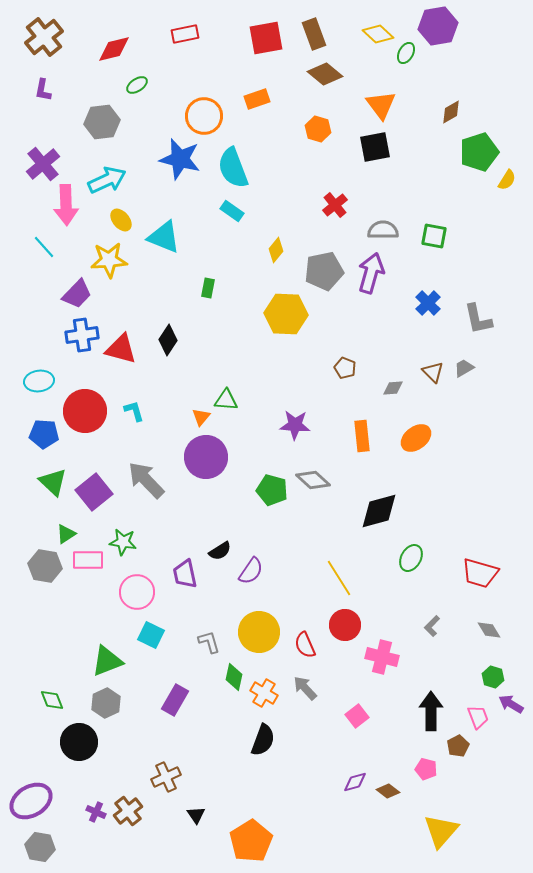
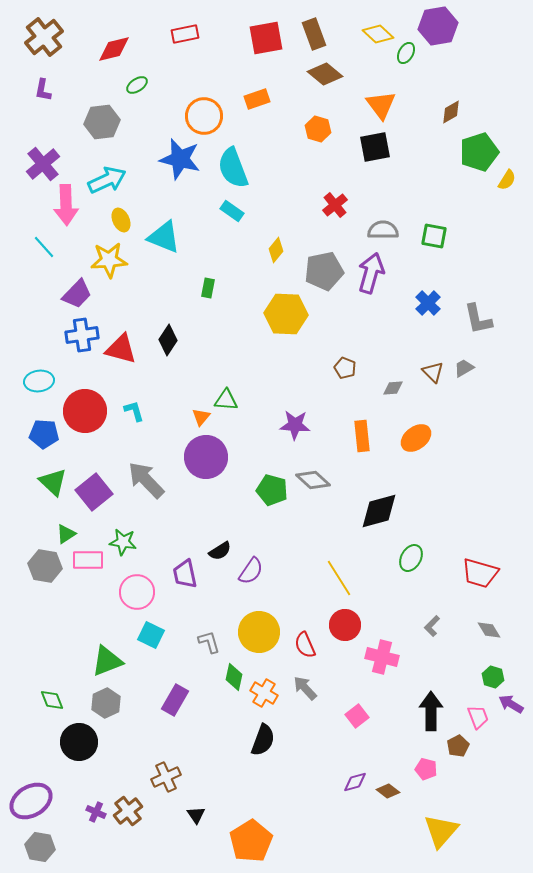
yellow ellipse at (121, 220): rotated 15 degrees clockwise
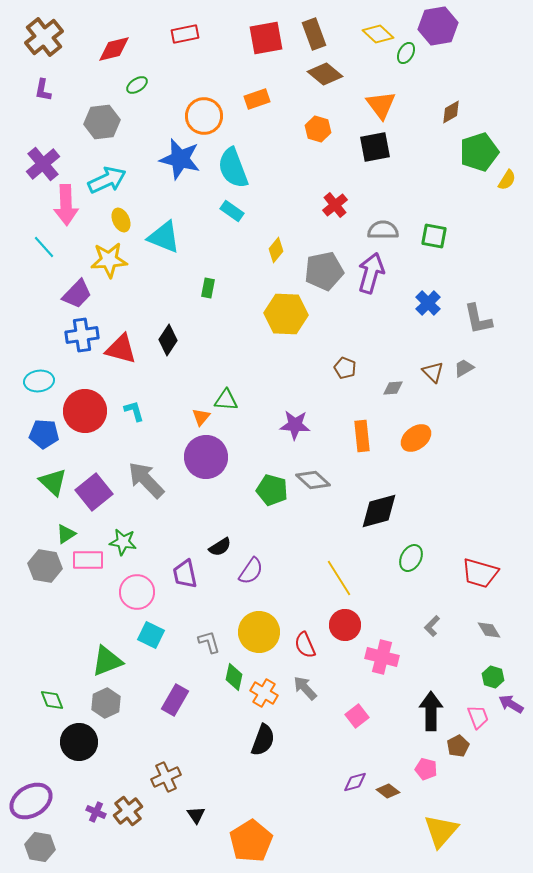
black semicircle at (220, 551): moved 4 px up
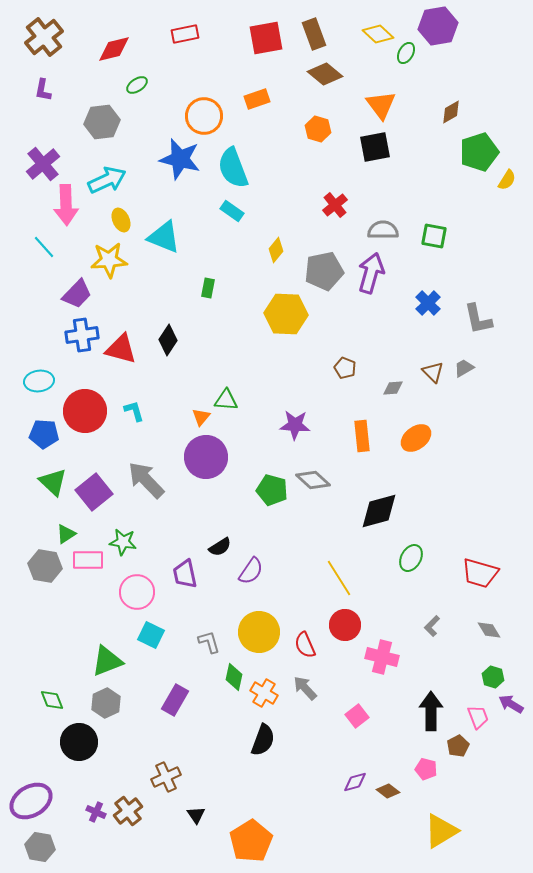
yellow triangle at (441, 831): rotated 18 degrees clockwise
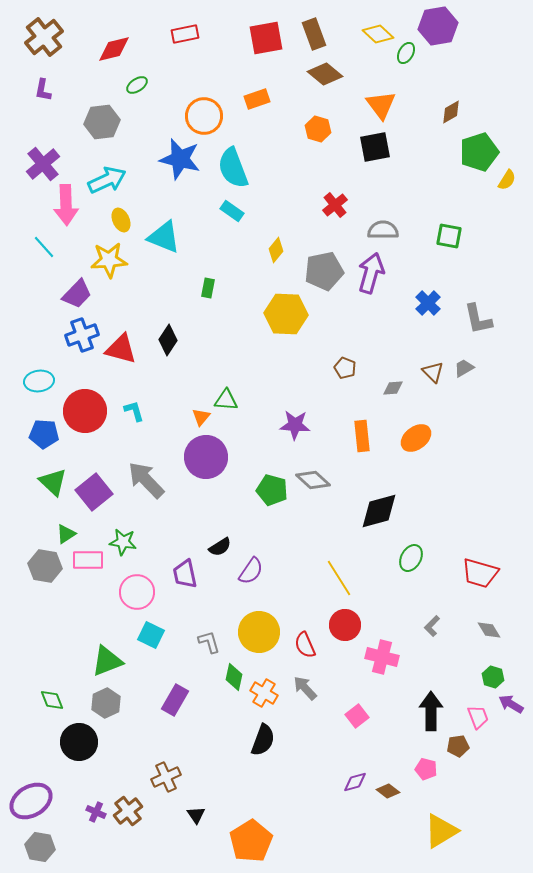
green square at (434, 236): moved 15 px right
blue cross at (82, 335): rotated 12 degrees counterclockwise
brown pentagon at (458, 746): rotated 20 degrees clockwise
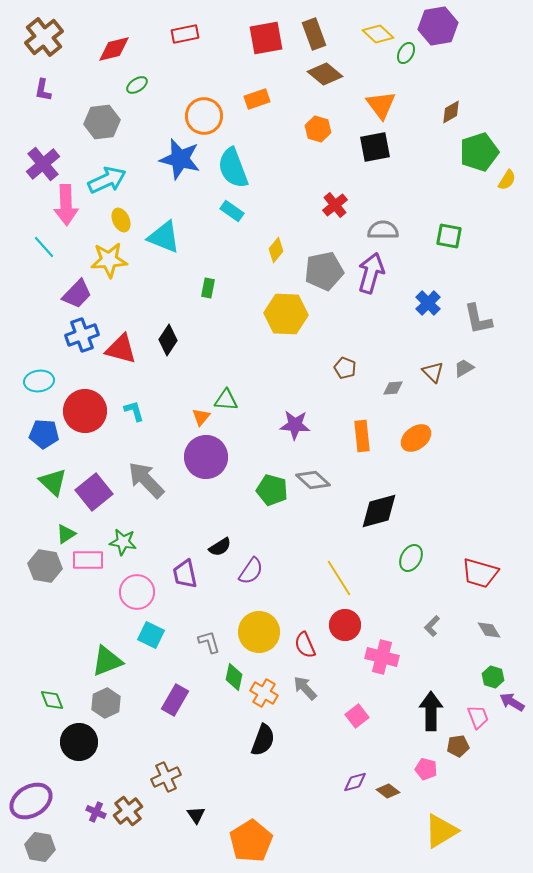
purple arrow at (511, 704): moved 1 px right, 2 px up
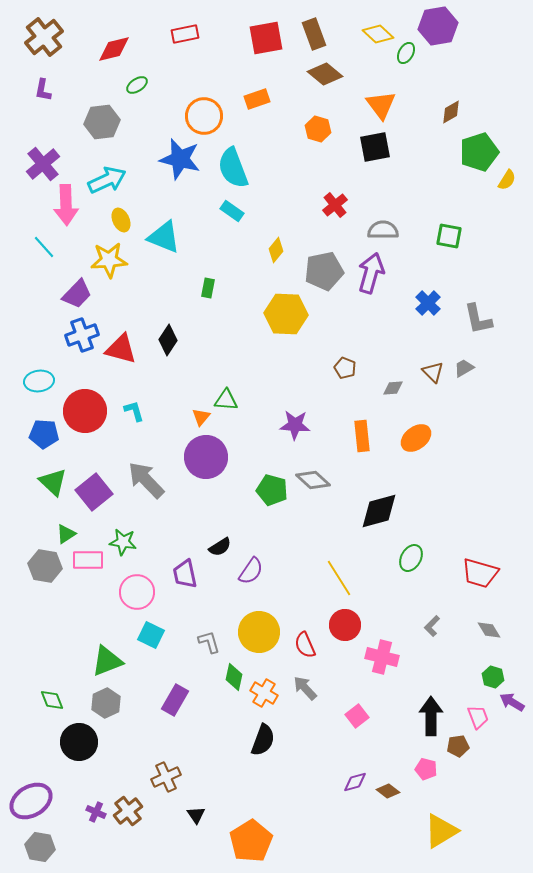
black arrow at (431, 711): moved 5 px down
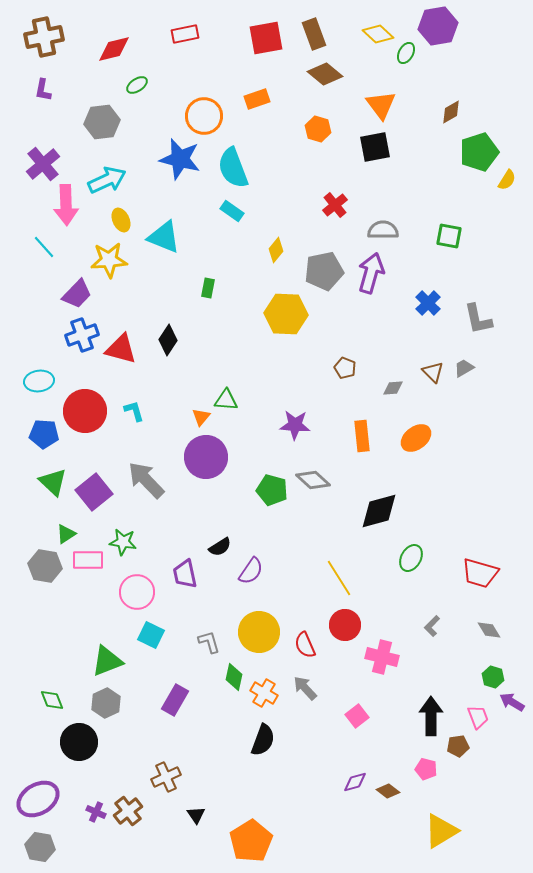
brown cross at (44, 37): rotated 27 degrees clockwise
purple ellipse at (31, 801): moved 7 px right, 2 px up
